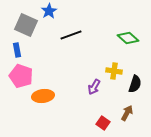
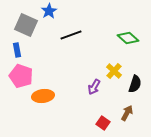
yellow cross: rotated 35 degrees clockwise
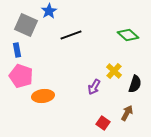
green diamond: moved 3 px up
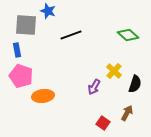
blue star: moved 1 px left; rotated 21 degrees counterclockwise
gray square: rotated 20 degrees counterclockwise
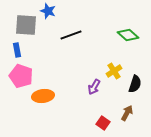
yellow cross: rotated 14 degrees clockwise
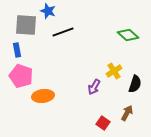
black line: moved 8 px left, 3 px up
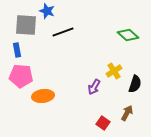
blue star: moved 1 px left
pink pentagon: rotated 15 degrees counterclockwise
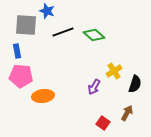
green diamond: moved 34 px left
blue rectangle: moved 1 px down
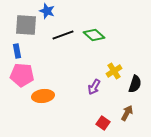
black line: moved 3 px down
pink pentagon: moved 1 px right, 1 px up
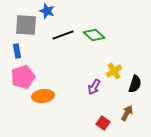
pink pentagon: moved 1 px right, 2 px down; rotated 25 degrees counterclockwise
